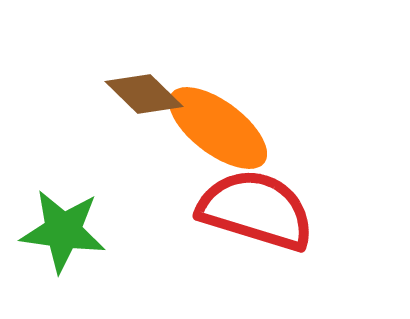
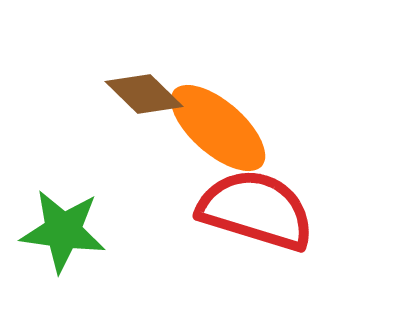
orange ellipse: rotated 4 degrees clockwise
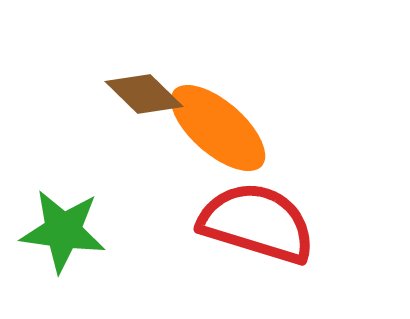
red semicircle: moved 1 px right, 13 px down
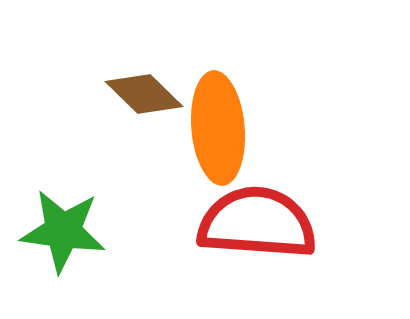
orange ellipse: rotated 44 degrees clockwise
red semicircle: rotated 13 degrees counterclockwise
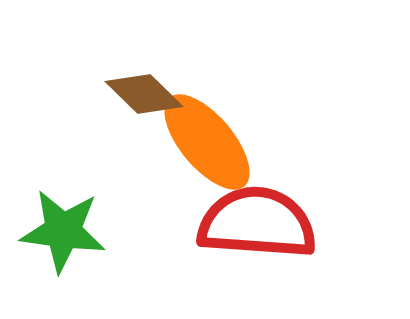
orange ellipse: moved 11 px left, 14 px down; rotated 35 degrees counterclockwise
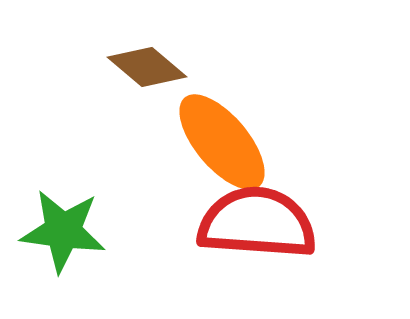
brown diamond: moved 3 px right, 27 px up; rotated 4 degrees counterclockwise
orange ellipse: moved 15 px right
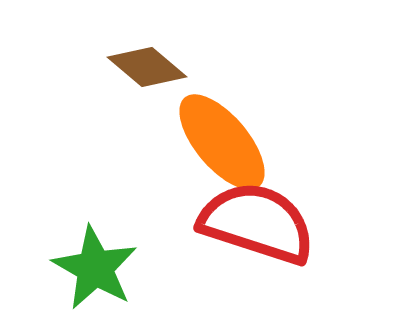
red semicircle: rotated 14 degrees clockwise
green star: moved 32 px right, 37 px down; rotated 22 degrees clockwise
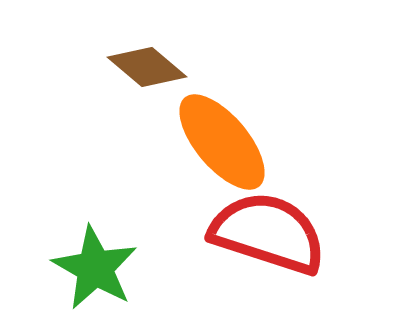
red semicircle: moved 11 px right, 10 px down
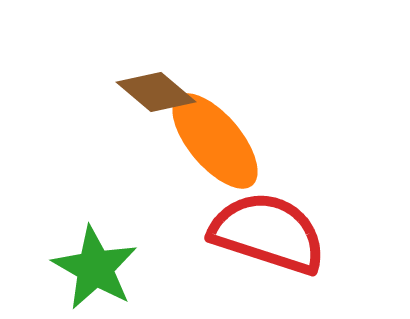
brown diamond: moved 9 px right, 25 px down
orange ellipse: moved 7 px left, 1 px up
